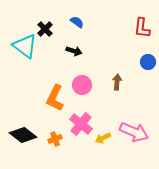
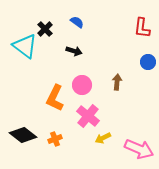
pink cross: moved 7 px right, 8 px up
pink arrow: moved 5 px right, 17 px down
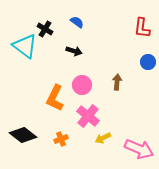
black cross: rotated 14 degrees counterclockwise
orange cross: moved 6 px right
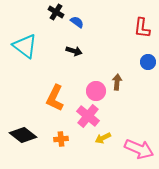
black cross: moved 11 px right, 17 px up
pink circle: moved 14 px right, 6 px down
orange cross: rotated 16 degrees clockwise
